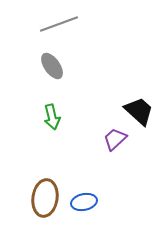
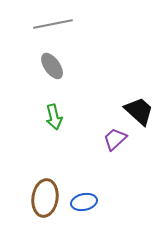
gray line: moved 6 px left; rotated 9 degrees clockwise
green arrow: moved 2 px right
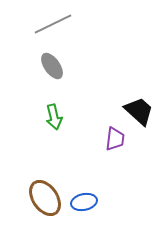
gray line: rotated 15 degrees counterclockwise
purple trapezoid: rotated 140 degrees clockwise
brown ellipse: rotated 42 degrees counterclockwise
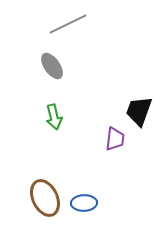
gray line: moved 15 px right
black trapezoid: rotated 112 degrees counterclockwise
brown ellipse: rotated 9 degrees clockwise
blue ellipse: moved 1 px down; rotated 10 degrees clockwise
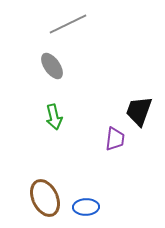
blue ellipse: moved 2 px right, 4 px down
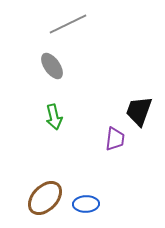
brown ellipse: rotated 69 degrees clockwise
blue ellipse: moved 3 px up
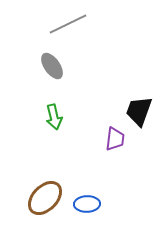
blue ellipse: moved 1 px right
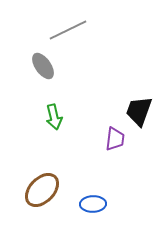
gray line: moved 6 px down
gray ellipse: moved 9 px left
brown ellipse: moved 3 px left, 8 px up
blue ellipse: moved 6 px right
